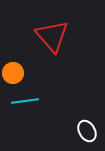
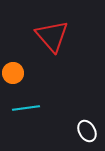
cyan line: moved 1 px right, 7 px down
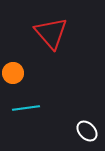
red triangle: moved 1 px left, 3 px up
white ellipse: rotated 15 degrees counterclockwise
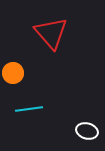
cyan line: moved 3 px right, 1 px down
white ellipse: rotated 30 degrees counterclockwise
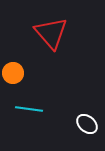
cyan line: rotated 16 degrees clockwise
white ellipse: moved 7 px up; rotated 25 degrees clockwise
